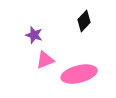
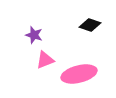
black diamond: moved 6 px right, 4 px down; rotated 65 degrees clockwise
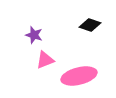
pink ellipse: moved 2 px down
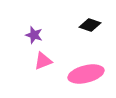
pink triangle: moved 2 px left, 1 px down
pink ellipse: moved 7 px right, 2 px up
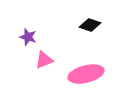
purple star: moved 6 px left, 2 px down
pink triangle: moved 1 px right, 1 px up
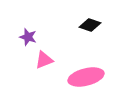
pink ellipse: moved 3 px down
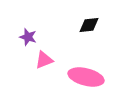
black diamond: moved 1 px left; rotated 25 degrees counterclockwise
pink ellipse: rotated 28 degrees clockwise
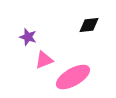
pink ellipse: moved 13 px left; rotated 44 degrees counterclockwise
